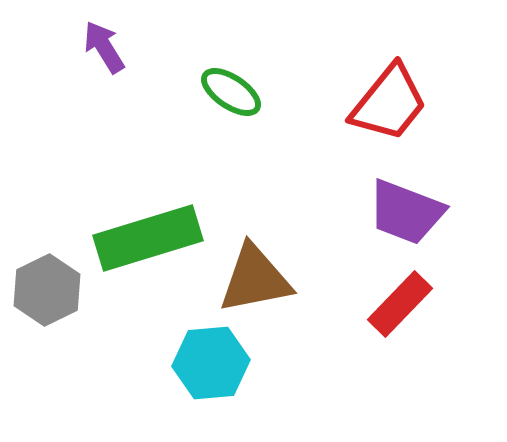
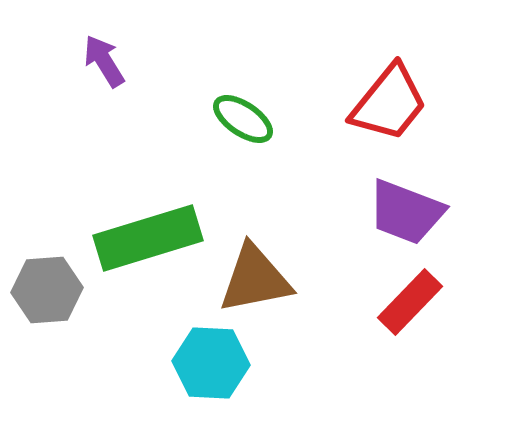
purple arrow: moved 14 px down
green ellipse: moved 12 px right, 27 px down
gray hexagon: rotated 22 degrees clockwise
red rectangle: moved 10 px right, 2 px up
cyan hexagon: rotated 8 degrees clockwise
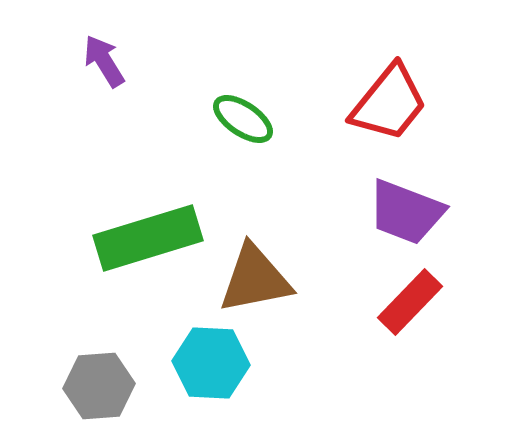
gray hexagon: moved 52 px right, 96 px down
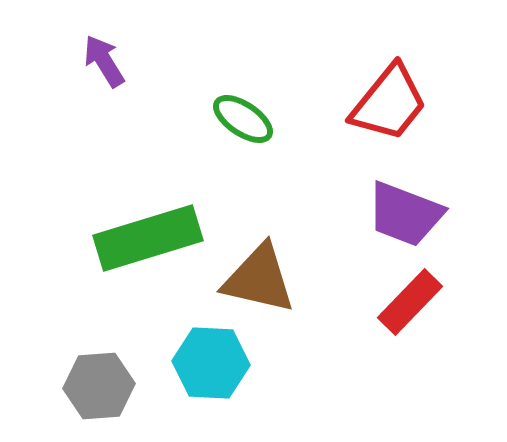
purple trapezoid: moved 1 px left, 2 px down
brown triangle: moved 4 px right; rotated 24 degrees clockwise
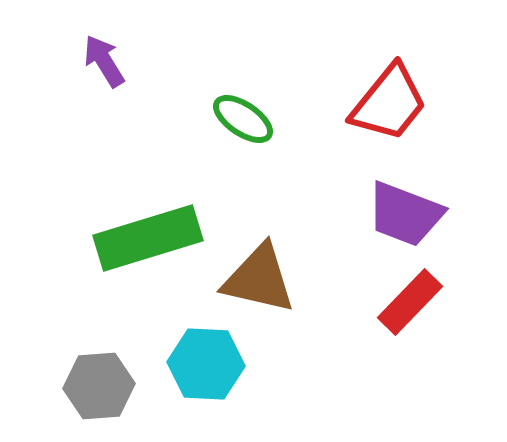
cyan hexagon: moved 5 px left, 1 px down
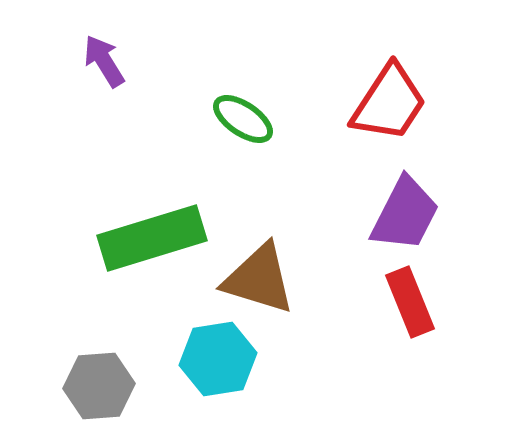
red trapezoid: rotated 6 degrees counterclockwise
purple trapezoid: rotated 84 degrees counterclockwise
green rectangle: moved 4 px right
brown triangle: rotated 4 degrees clockwise
red rectangle: rotated 66 degrees counterclockwise
cyan hexagon: moved 12 px right, 5 px up; rotated 12 degrees counterclockwise
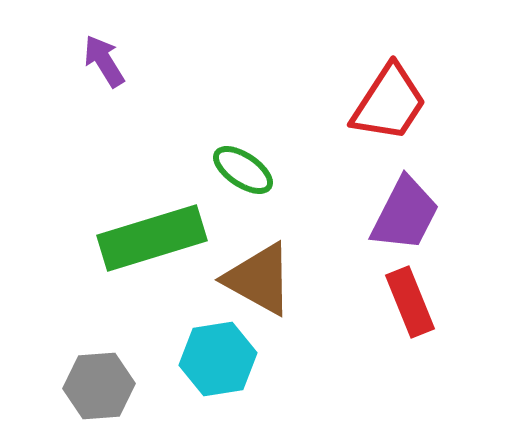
green ellipse: moved 51 px down
brown triangle: rotated 12 degrees clockwise
